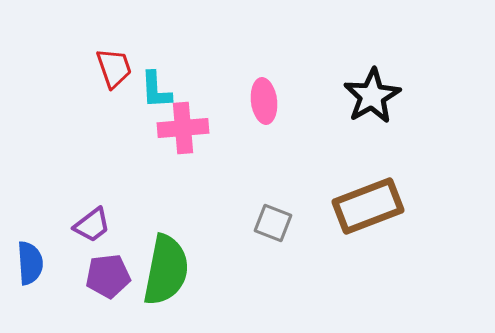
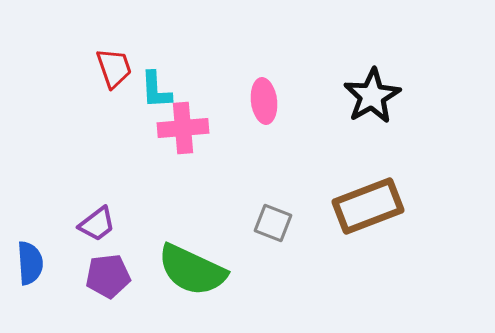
purple trapezoid: moved 5 px right, 1 px up
green semicircle: moved 26 px right; rotated 104 degrees clockwise
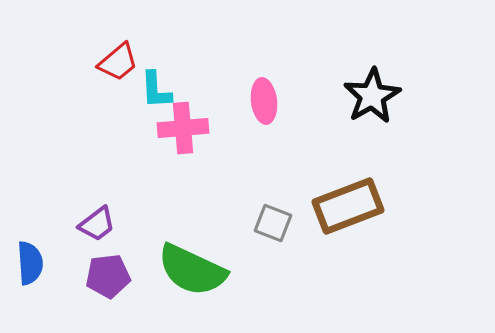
red trapezoid: moved 4 px right, 6 px up; rotated 69 degrees clockwise
brown rectangle: moved 20 px left
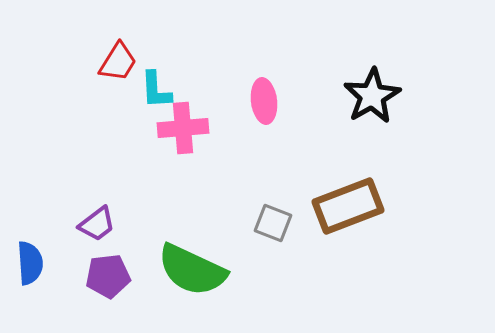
red trapezoid: rotated 18 degrees counterclockwise
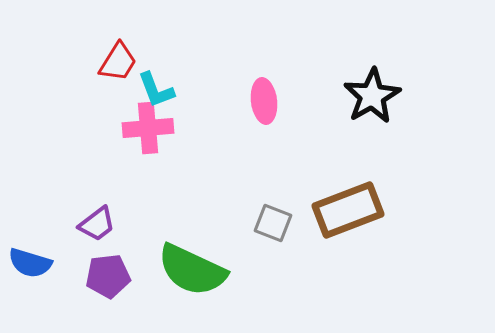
cyan L-shape: rotated 18 degrees counterclockwise
pink cross: moved 35 px left
brown rectangle: moved 4 px down
blue semicircle: rotated 111 degrees clockwise
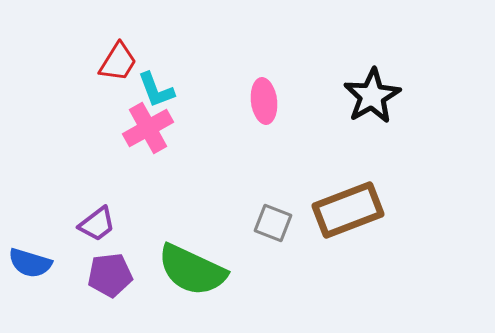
pink cross: rotated 24 degrees counterclockwise
purple pentagon: moved 2 px right, 1 px up
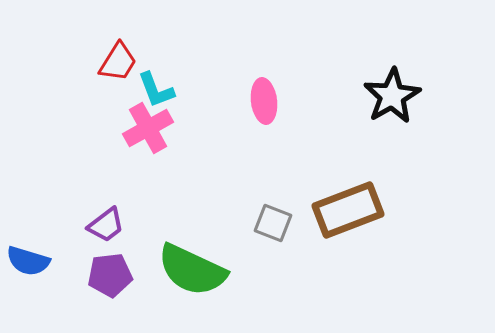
black star: moved 20 px right
purple trapezoid: moved 9 px right, 1 px down
blue semicircle: moved 2 px left, 2 px up
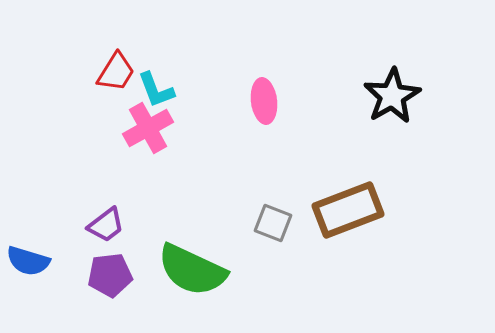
red trapezoid: moved 2 px left, 10 px down
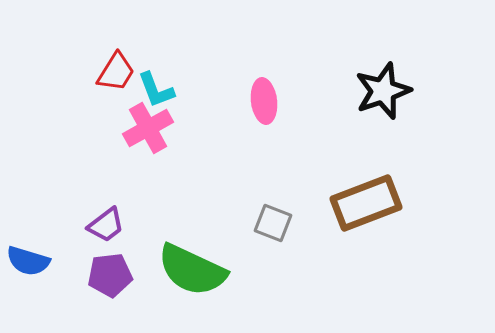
black star: moved 9 px left, 5 px up; rotated 10 degrees clockwise
brown rectangle: moved 18 px right, 7 px up
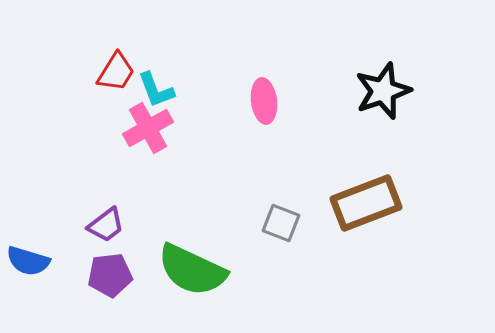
gray square: moved 8 px right
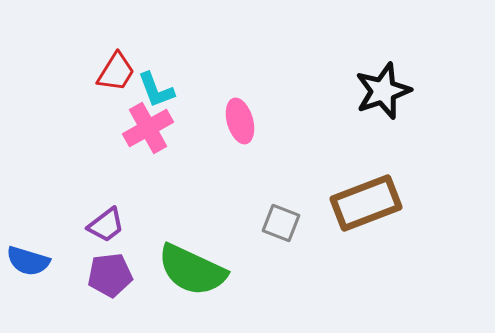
pink ellipse: moved 24 px left, 20 px down; rotated 9 degrees counterclockwise
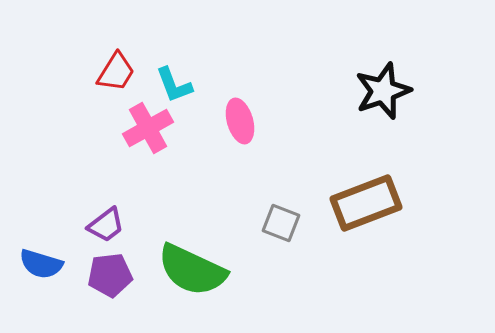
cyan L-shape: moved 18 px right, 5 px up
blue semicircle: moved 13 px right, 3 px down
